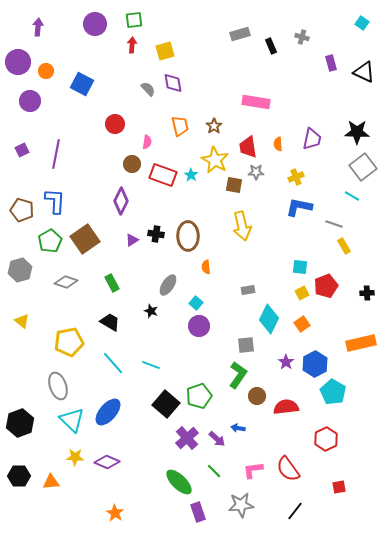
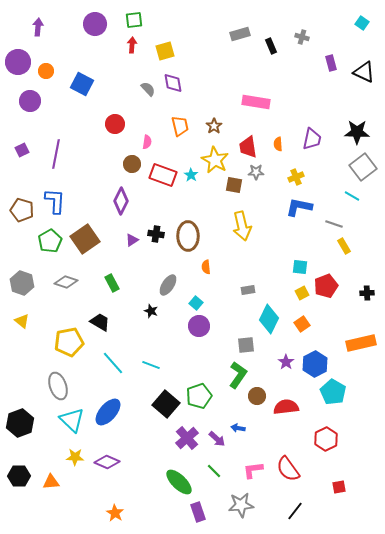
gray hexagon at (20, 270): moved 2 px right, 13 px down; rotated 25 degrees counterclockwise
black trapezoid at (110, 322): moved 10 px left
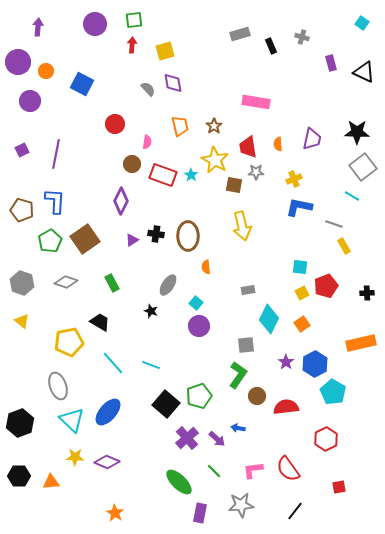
yellow cross at (296, 177): moved 2 px left, 2 px down
purple rectangle at (198, 512): moved 2 px right, 1 px down; rotated 30 degrees clockwise
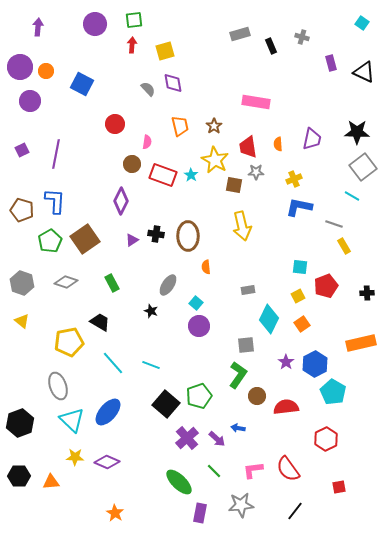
purple circle at (18, 62): moved 2 px right, 5 px down
yellow square at (302, 293): moved 4 px left, 3 px down
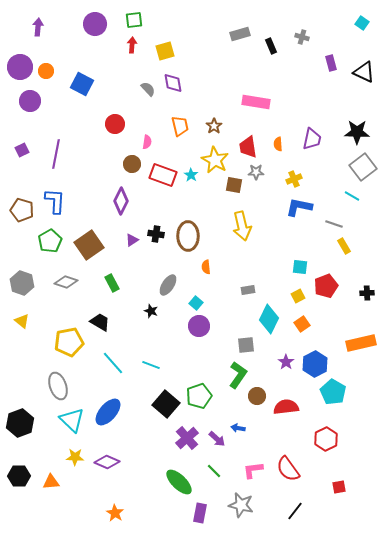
brown square at (85, 239): moved 4 px right, 6 px down
gray star at (241, 505): rotated 20 degrees clockwise
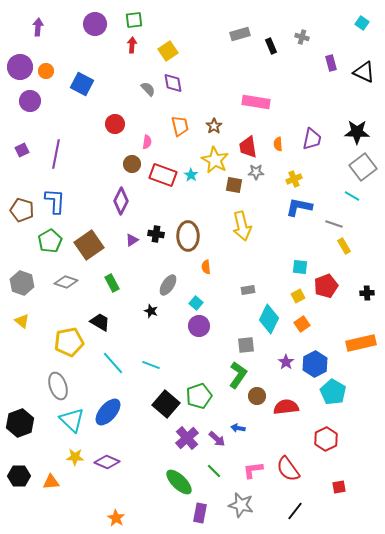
yellow square at (165, 51): moved 3 px right; rotated 18 degrees counterclockwise
orange star at (115, 513): moved 1 px right, 5 px down
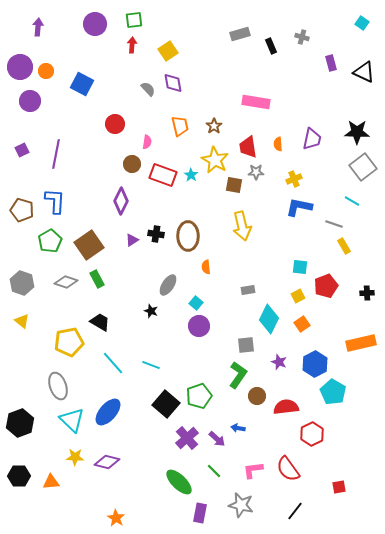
cyan line at (352, 196): moved 5 px down
green rectangle at (112, 283): moved 15 px left, 4 px up
purple star at (286, 362): moved 7 px left; rotated 14 degrees counterclockwise
red hexagon at (326, 439): moved 14 px left, 5 px up
purple diamond at (107, 462): rotated 10 degrees counterclockwise
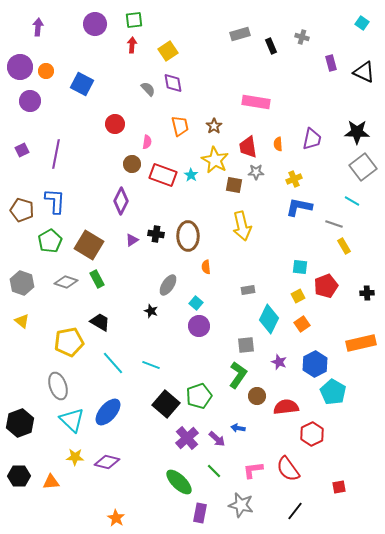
brown square at (89, 245): rotated 24 degrees counterclockwise
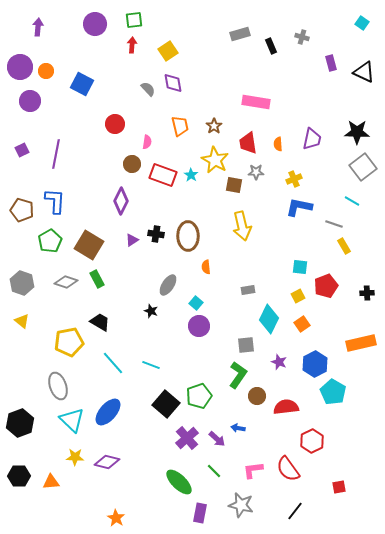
red trapezoid at (248, 147): moved 4 px up
red hexagon at (312, 434): moved 7 px down
